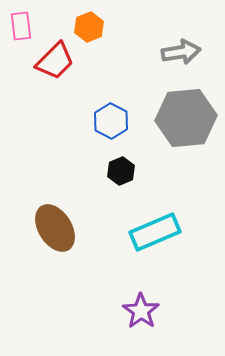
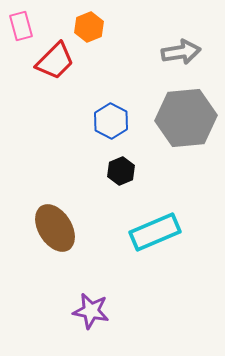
pink rectangle: rotated 8 degrees counterclockwise
purple star: moved 50 px left; rotated 24 degrees counterclockwise
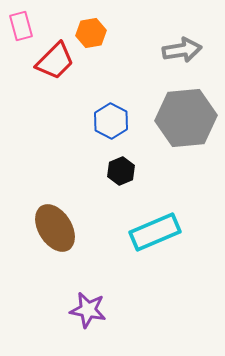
orange hexagon: moved 2 px right, 6 px down; rotated 12 degrees clockwise
gray arrow: moved 1 px right, 2 px up
purple star: moved 3 px left, 1 px up
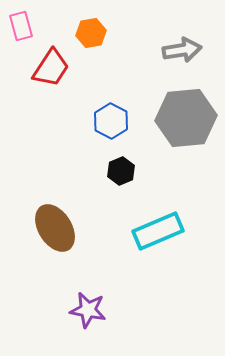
red trapezoid: moved 4 px left, 7 px down; rotated 12 degrees counterclockwise
cyan rectangle: moved 3 px right, 1 px up
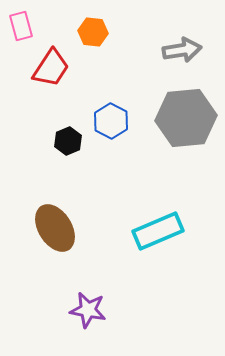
orange hexagon: moved 2 px right, 1 px up; rotated 16 degrees clockwise
black hexagon: moved 53 px left, 30 px up
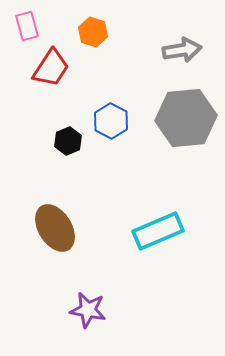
pink rectangle: moved 6 px right
orange hexagon: rotated 12 degrees clockwise
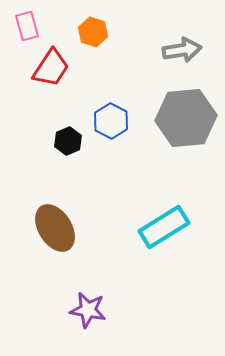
cyan rectangle: moved 6 px right, 4 px up; rotated 9 degrees counterclockwise
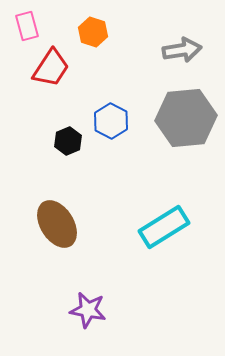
brown ellipse: moved 2 px right, 4 px up
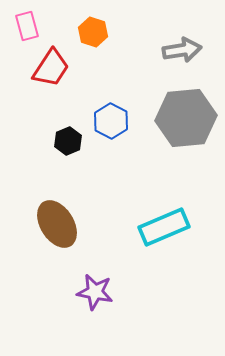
cyan rectangle: rotated 9 degrees clockwise
purple star: moved 7 px right, 18 px up
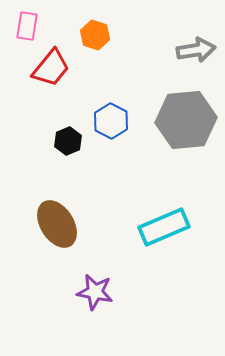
pink rectangle: rotated 24 degrees clockwise
orange hexagon: moved 2 px right, 3 px down
gray arrow: moved 14 px right
red trapezoid: rotated 6 degrees clockwise
gray hexagon: moved 2 px down
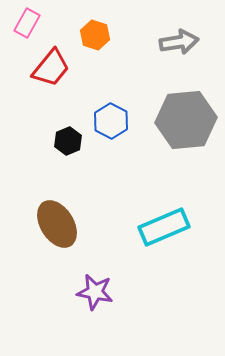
pink rectangle: moved 3 px up; rotated 20 degrees clockwise
gray arrow: moved 17 px left, 8 px up
